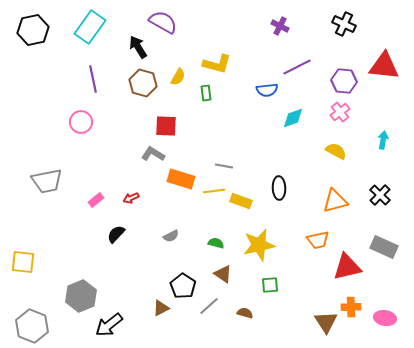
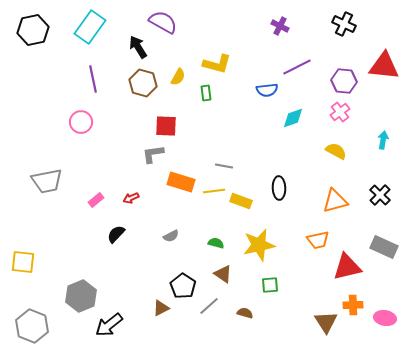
gray L-shape at (153, 154): rotated 40 degrees counterclockwise
orange rectangle at (181, 179): moved 3 px down
orange cross at (351, 307): moved 2 px right, 2 px up
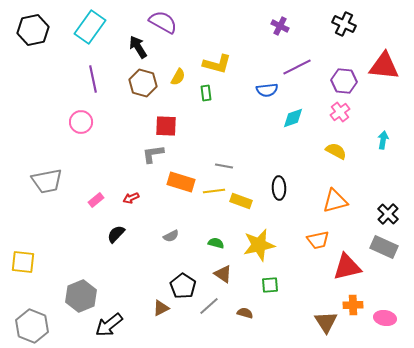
black cross at (380, 195): moved 8 px right, 19 px down
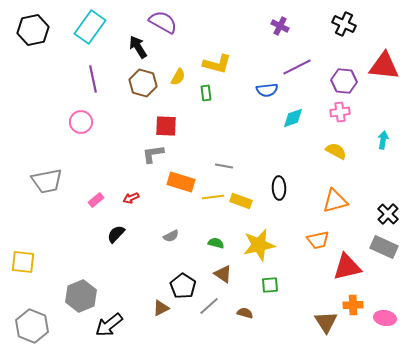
pink cross at (340, 112): rotated 30 degrees clockwise
yellow line at (214, 191): moved 1 px left, 6 px down
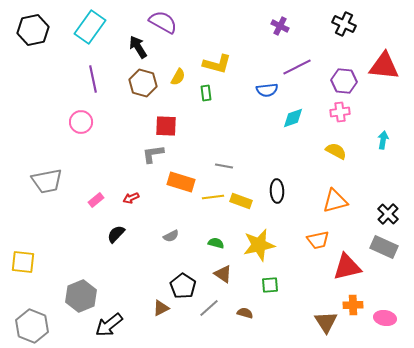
black ellipse at (279, 188): moved 2 px left, 3 px down
gray line at (209, 306): moved 2 px down
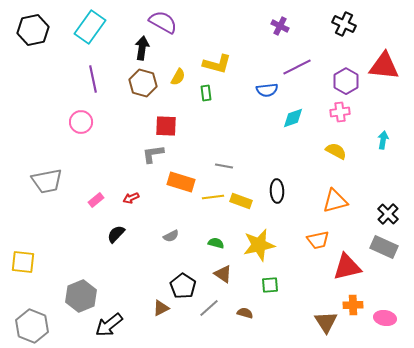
black arrow at (138, 47): moved 4 px right, 1 px down; rotated 40 degrees clockwise
purple hexagon at (344, 81): moved 2 px right; rotated 25 degrees clockwise
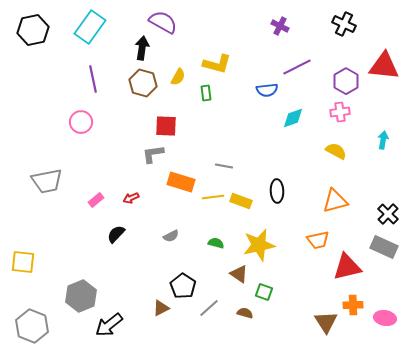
brown triangle at (223, 274): moved 16 px right
green square at (270, 285): moved 6 px left, 7 px down; rotated 24 degrees clockwise
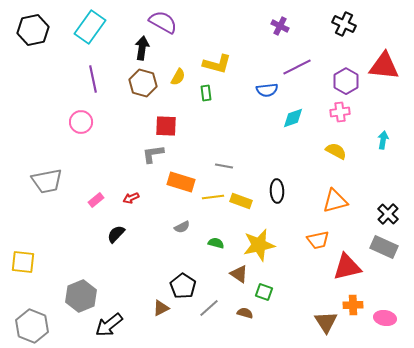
gray semicircle at (171, 236): moved 11 px right, 9 px up
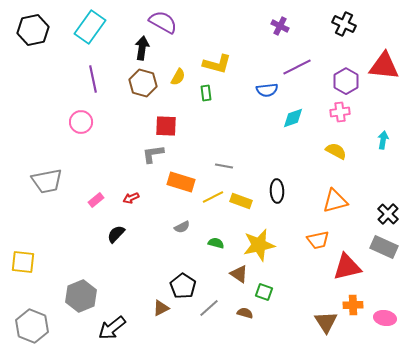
yellow line at (213, 197): rotated 20 degrees counterclockwise
black arrow at (109, 325): moved 3 px right, 3 px down
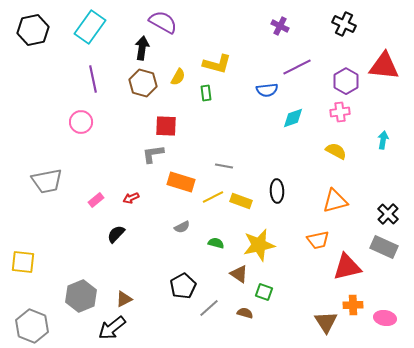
black pentagon at (183, 286): rotated 10 degrees clockwise
brown triangle at (161, 308): moved 37 px left, 9 px up
